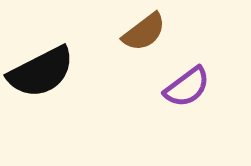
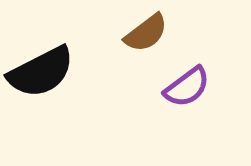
brown semicircle: moved 2 px right, 1 px down
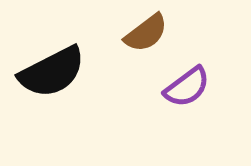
black semicircle: moved 11 px right
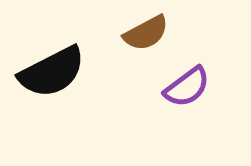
brown semicircle: rotated 9 degrees clockwise
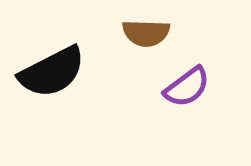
brown semicircle: rotated 30 degrees clockwise
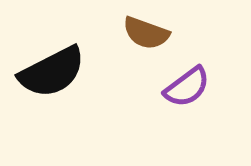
brown semicircle: rotated 18 degrees clockwise
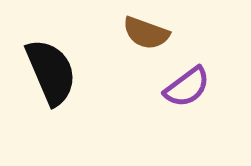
black semicircle: moved 1 px left; rotated 86 degrees counterclockwise
